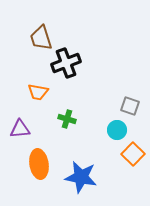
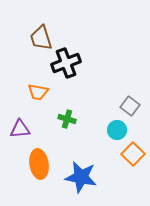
gray square: rotated 18 degrees clockwise
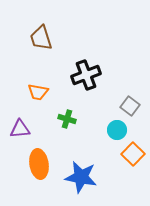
black cross: moved 20 px right, 12 px down
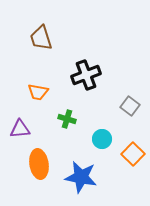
cyan circle: moved 15 px left, 9 px down
